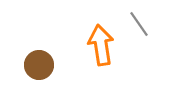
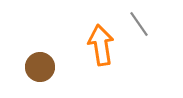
brown circle: moved 1 px right, 2 px down
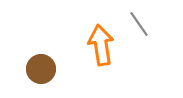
brown circle: moved 1 px right, 2 px down
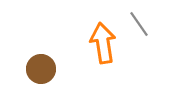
orange arrow: moved 2 px right, 2 px up
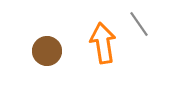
brown circle: moved 6 px right, 18 px up
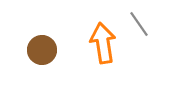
brown circle: moved 5 px left, 1 px up
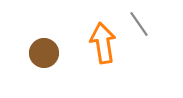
brown circle: moved 2 px right, 3 px down
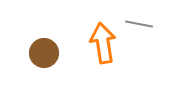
gray line: rotated 44 degrees counterclockwise
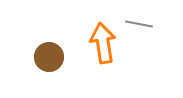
brown circle: moved 5 px right, 4 px down
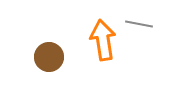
orange arrow: moved 3 px up
